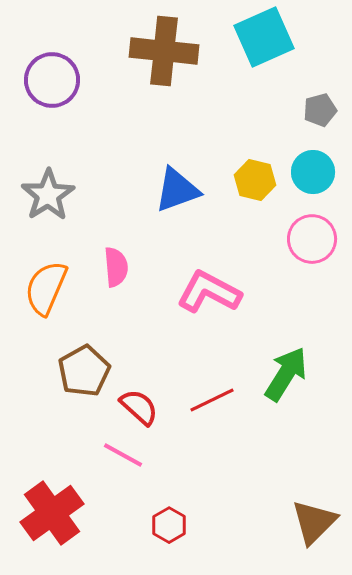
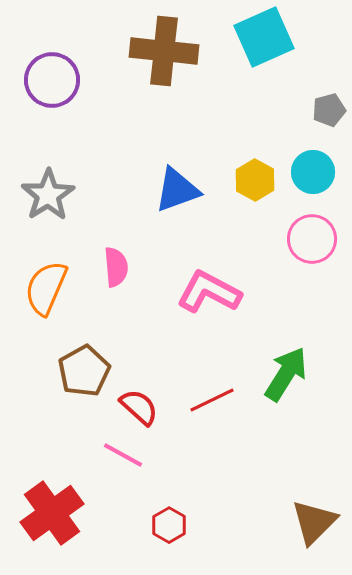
gray pentagon: moved 9 px right
yellow hexagon: rotated 15 degrees clockwise
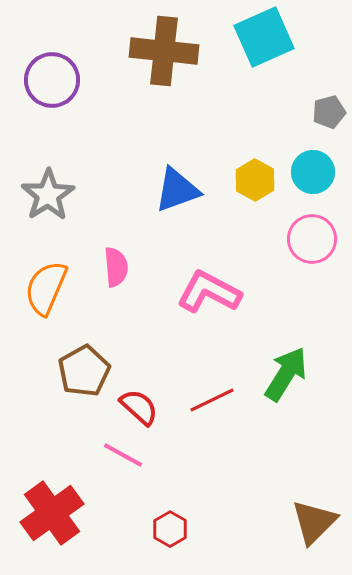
gray pentagon: moved 2 px down
red hexagon: moved 1 px right, 4 px down
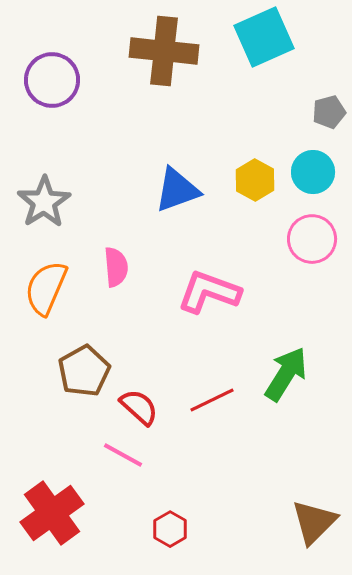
gray star: moved 4 px left, 7 px down
pink L-shape: rotated 8 degrees counterclockwise
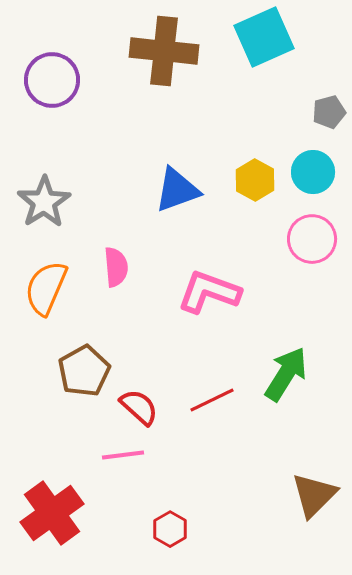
pink line: rotated 36 degrees counterclockwise
brown triangle: moved 27 px up
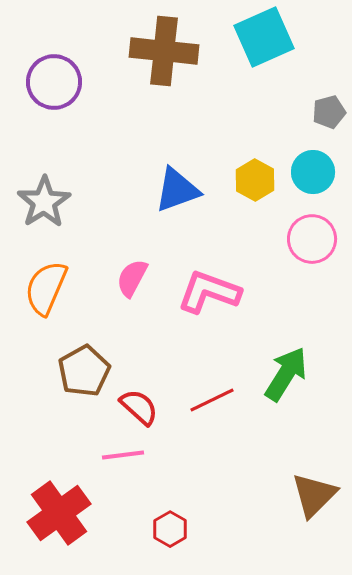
purple circle: moved 2 px right, 2 px down
pink semicircle: moved 16 px right, 11 px down; rotated 147 degrees counterclockwise
red cross: moved 7 px right
